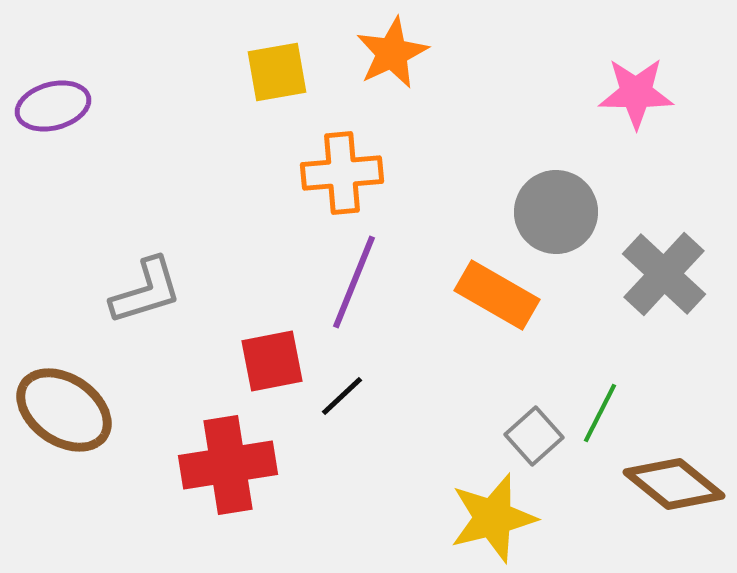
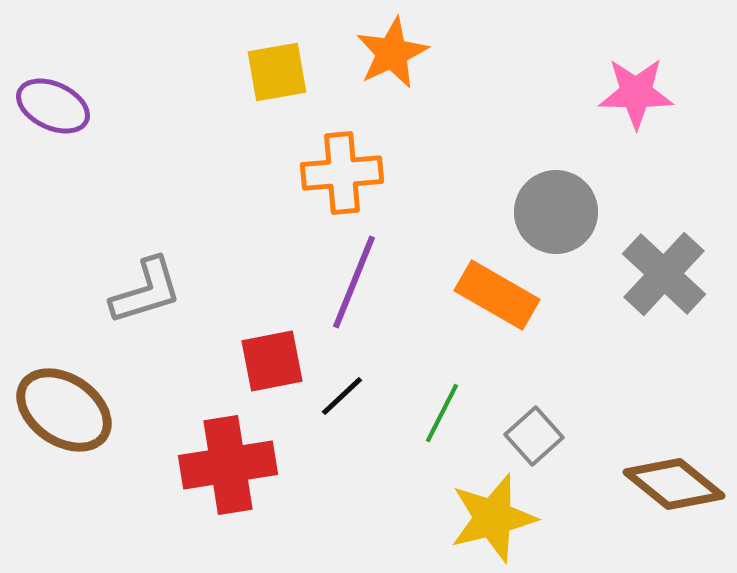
purple ellipse: rotated 40 degrees clockwise
green line: moved 158 px left
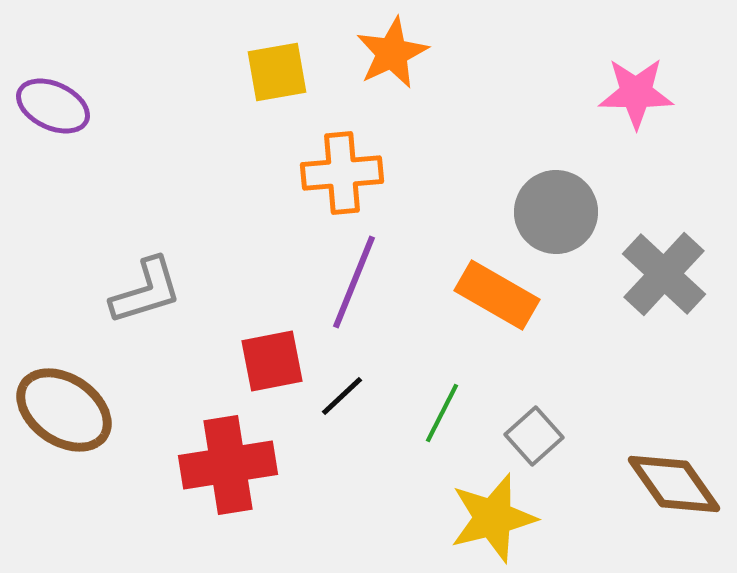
brown diamond: rotated 16 degrees clockwise
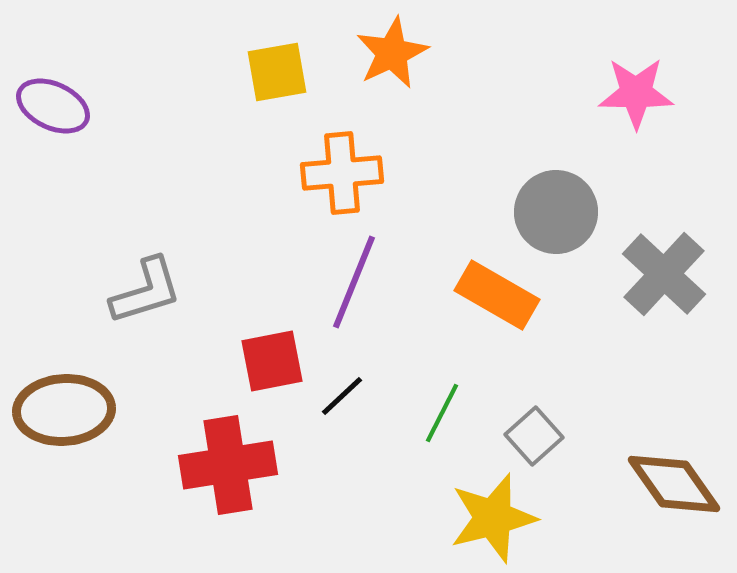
brown ellipse: rotated 38 degrees counterclockwise
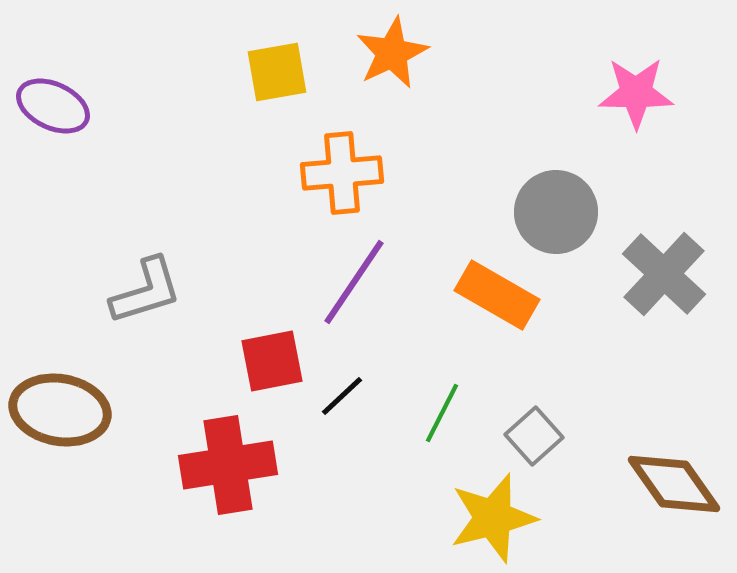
purple line: rotated 12 degrees clockwise
brown ellipse: moved 4 px left; rotated 14 degrees clockwise
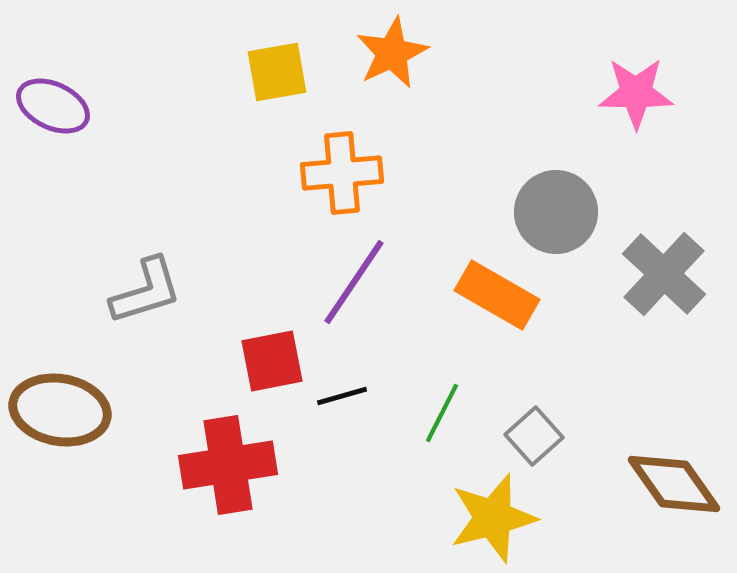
black line: rotated 27 degrees clockwise
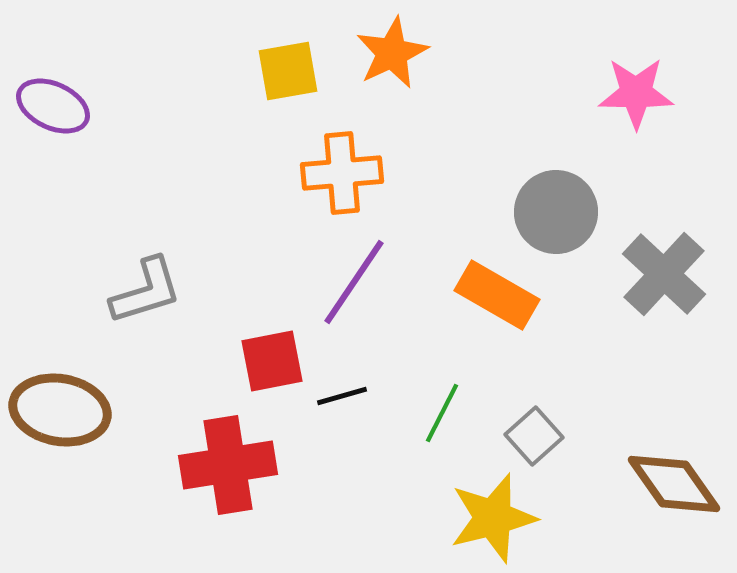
yellow square: moved 11 px right, 1 px up
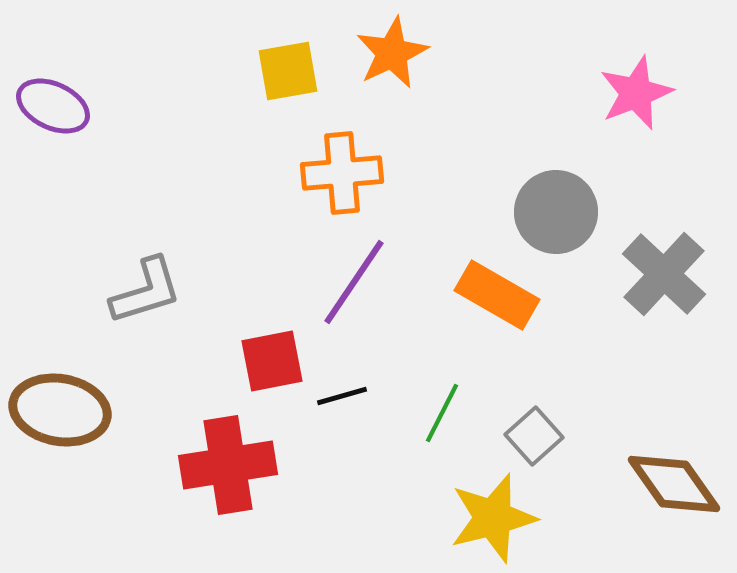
pink star: rotated 22 degrees counterclockwise
